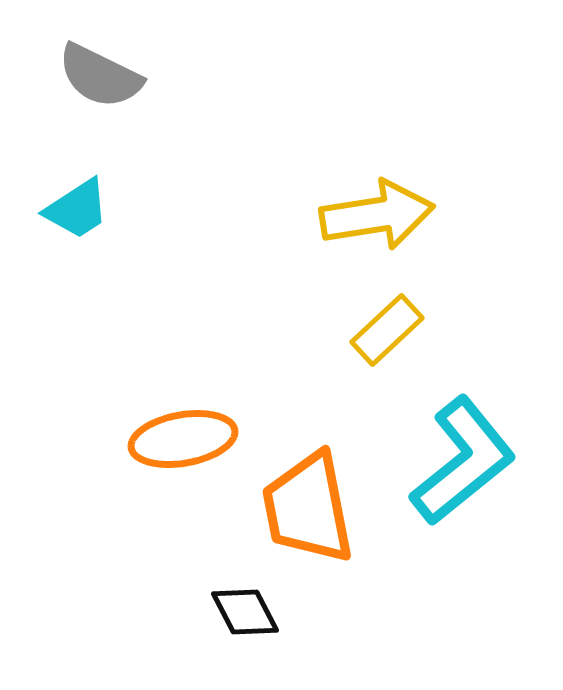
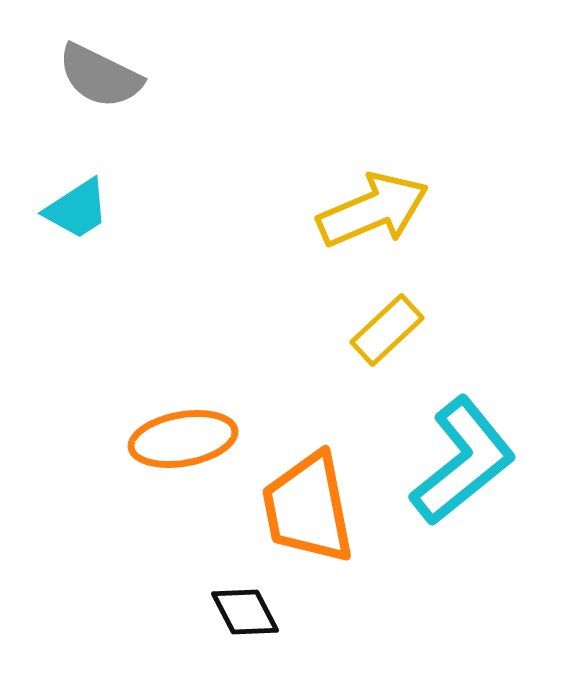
yellow arrow: moved 4 px left, 5 px up; rotated 14 degrees counterclockwise
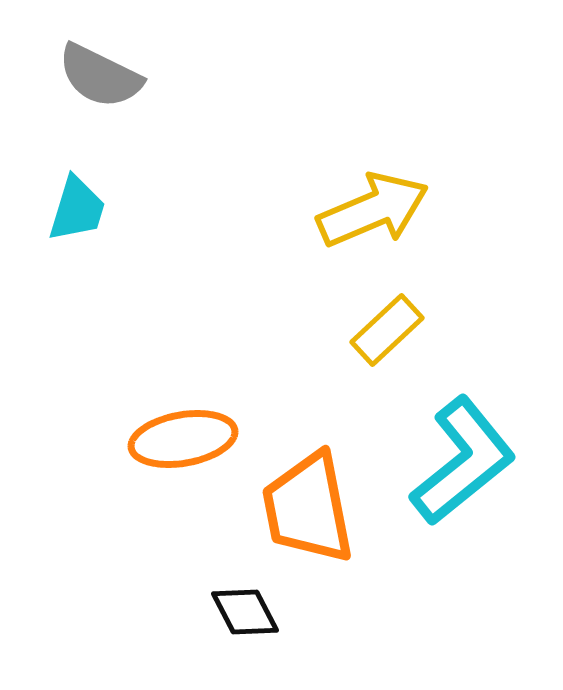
cyan trapezoid: rotated 40 degrees counterclockwise
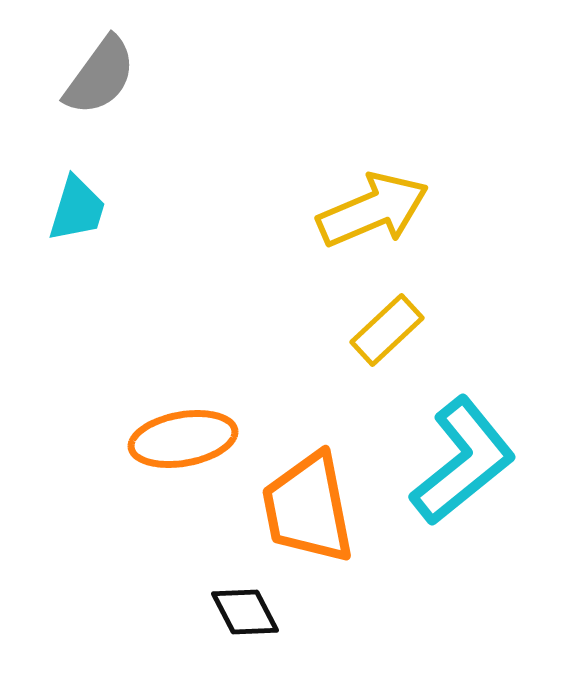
gray semicircle: rotated 80 degrees counterclockwise
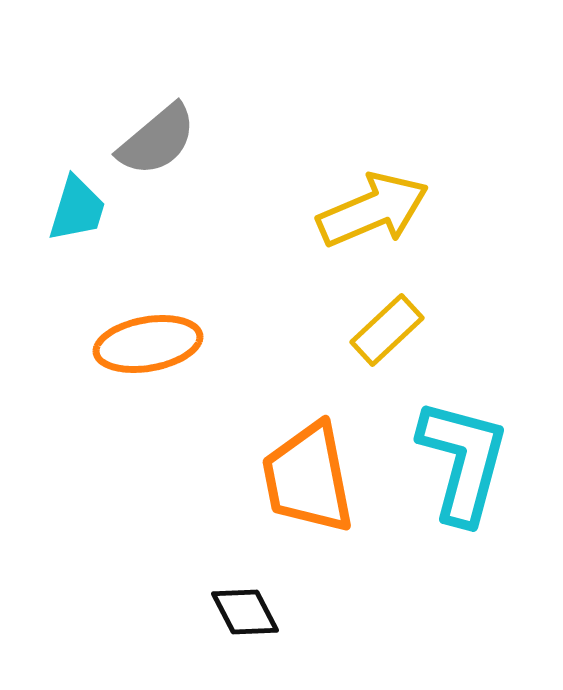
gray semicircle: moved 57 px right, 64 px down; rotated 14 degrees clockwise
orange ellipse: moved 35 px left, 95 px up
cyan L-shape: rotated 36 degrees counterclockwise
orange trapezoid: moved 30 px up
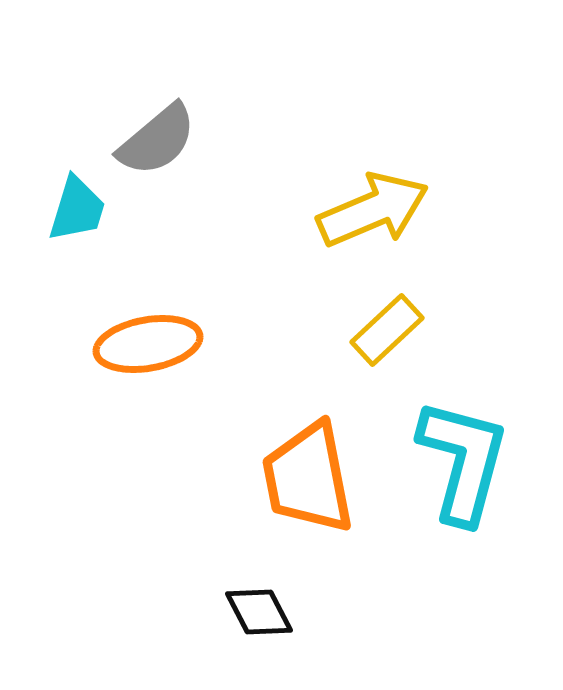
black diamond: moved 14 px right
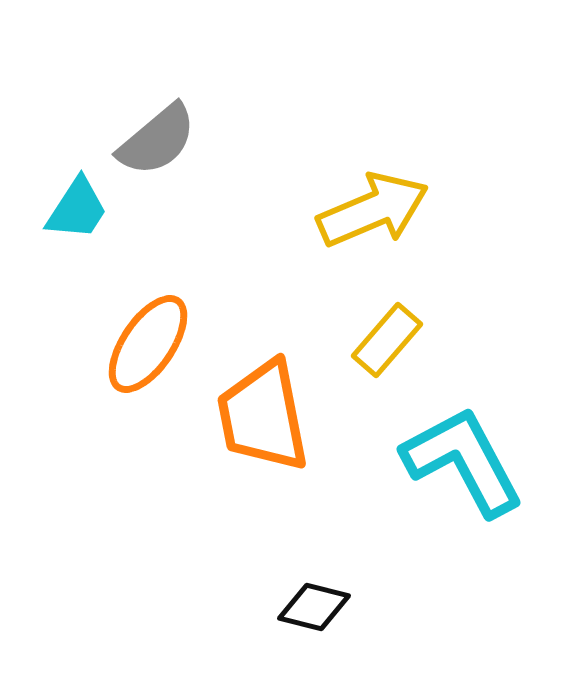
cyan trapezoid: rotated 16 degrees clockwise
yellow rectangle: moved 10 px down; rotated 6 degrees counterclockwise
orange ellipse: rotated 46 degrees counterclockwise
cyan L-shape: rotated 43 degrees counterclockwise
orange trapezoid: moved 45 px left, 62 px up
black diamond: moved 55 px right, 5 px up; rotated 48 degrees counterclockwise
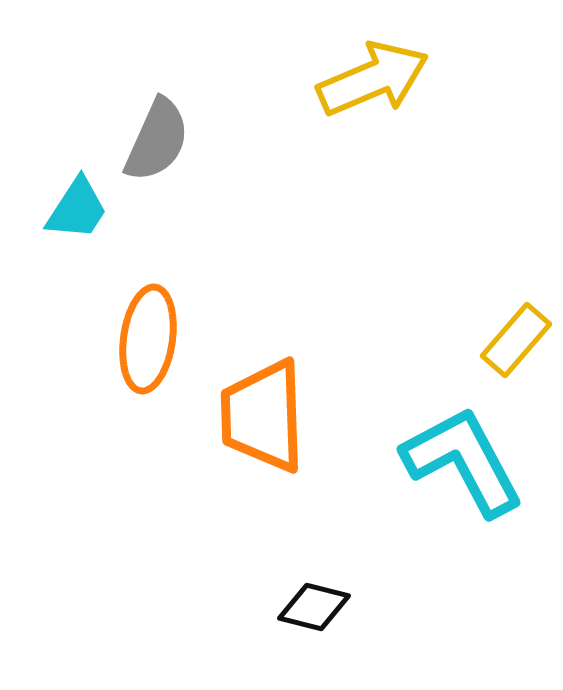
gray semicircle: rotated 26 degrees counterclockwise
yellow arrow: moved 131 px up
yellow rectangle: moved 129 px right
orange ellipse: moved 5 px up; rotated 26 degrees counterclockwise
orange trapezoid: rotated 9 degrees clockwise
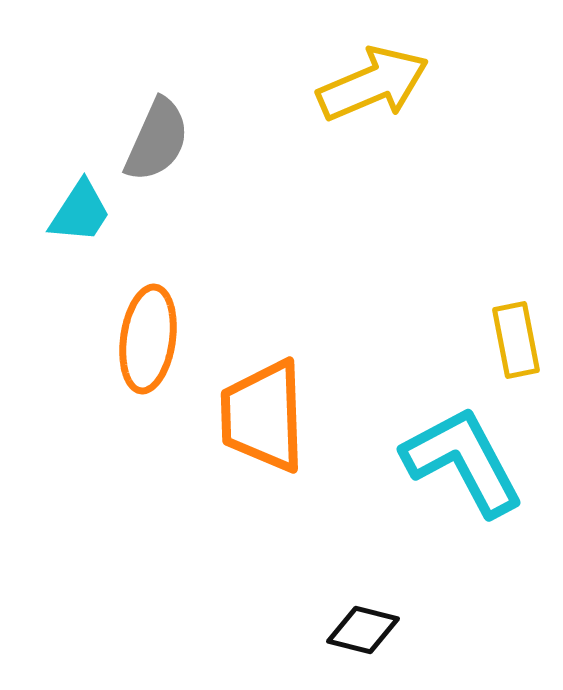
yellow arrow: moved 5 px down
cyan trapezoid: moved 3 px right, 3 px down
yellow rectangle: rotated 52 degrees counterclockwise
black diamond: moved 49 px right, 23 px down
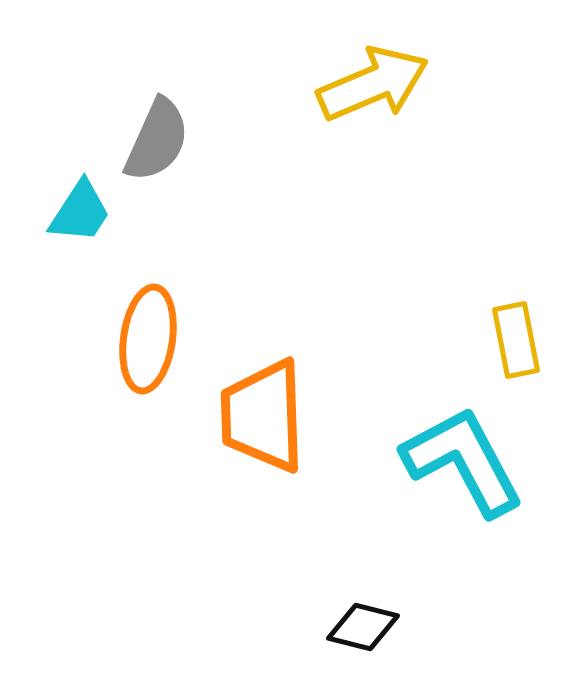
black diamond: moved 3 px up
